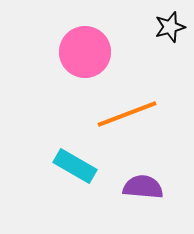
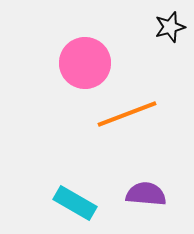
pink circle: moved 11 px down
cyan rectangle: moved 37 px down
purple semicircle: moved 3 px right, 7 px down
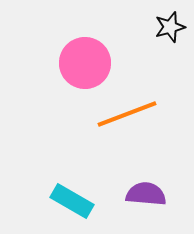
cyan rectangle: moved 3 px left, 2 px up
